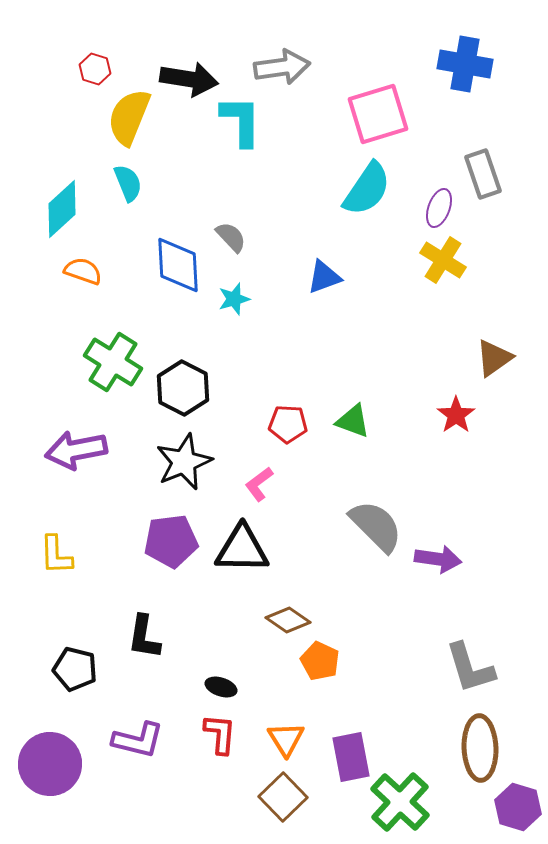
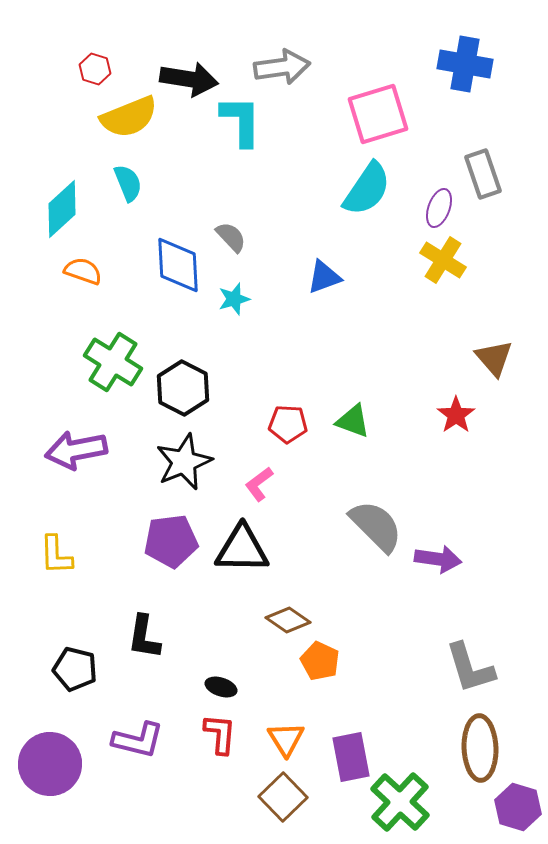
yellow semicircle at (129, 117): rotated 134 degrees counterclockwise
brown triangle at (494, 358): rotated 36 degrees counterclockwise
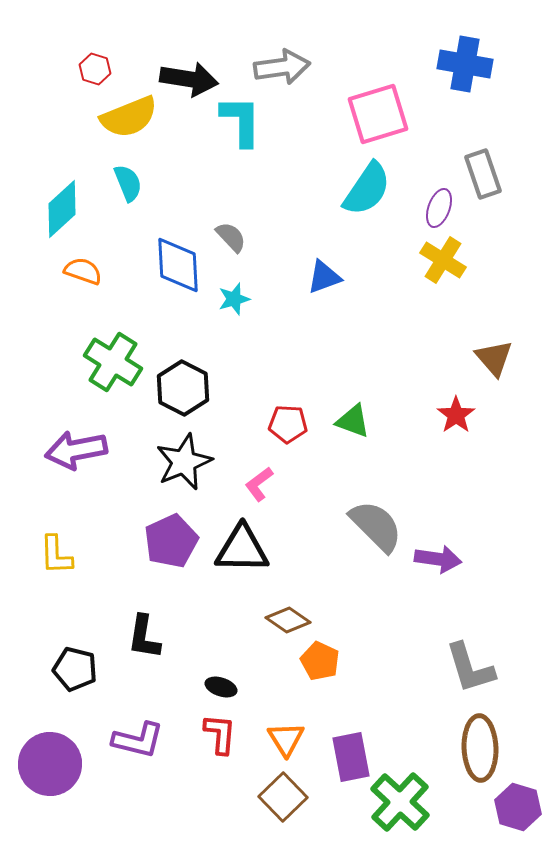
purple pentagon at (171, 541): rotated 18 degrees counterclockwise
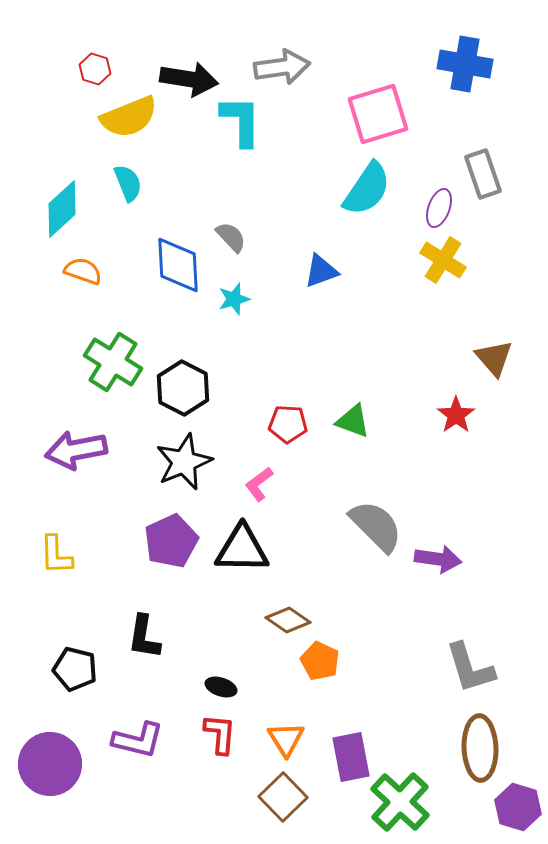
blue triangle at (324, 277): moved 3 px left, 6 px up
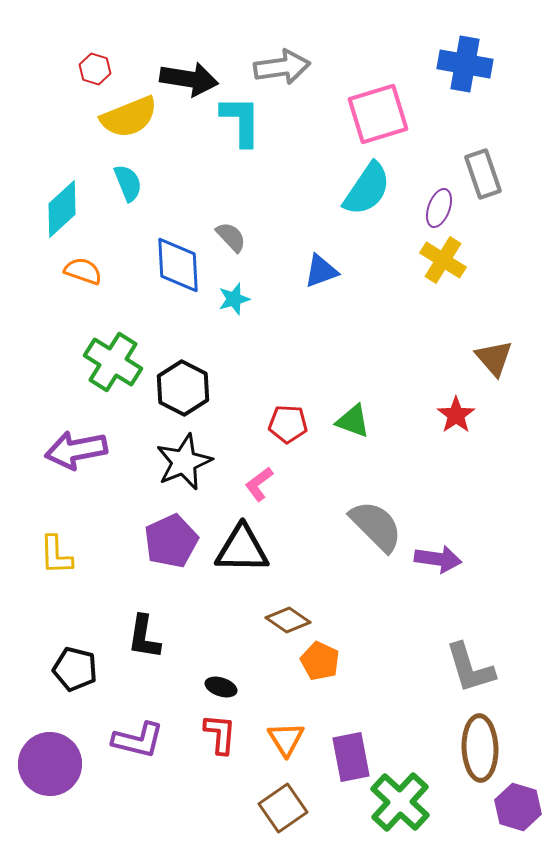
brown square at (283, 797): moved 11 px down; rotated 9 degrees clockwise
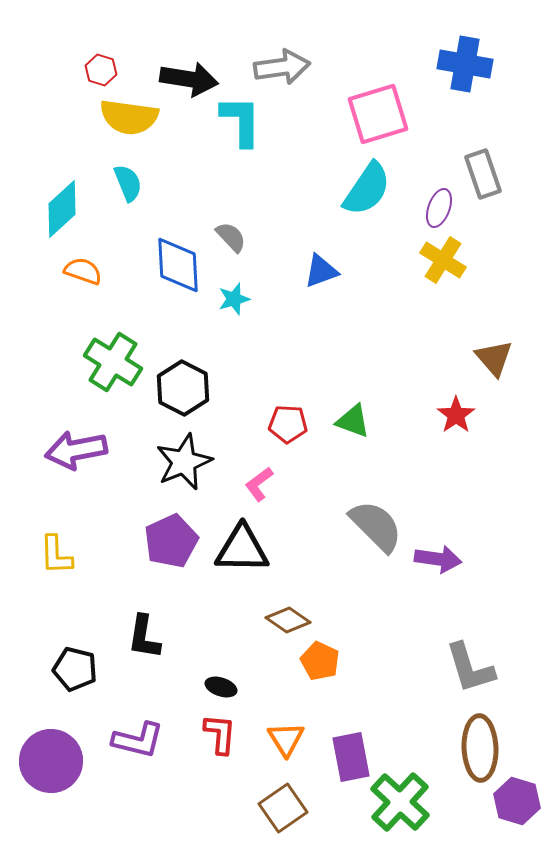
red hexagon at (95, 69): moved 6 px right, 1 px down
yellow semicircle at (129, 117): rotated 30 degrees clockwise
purple circle at (50, 764): moved 1 px right, 3 px up
purple hexagon at (518, 807): moved 1 px left, 6 px up
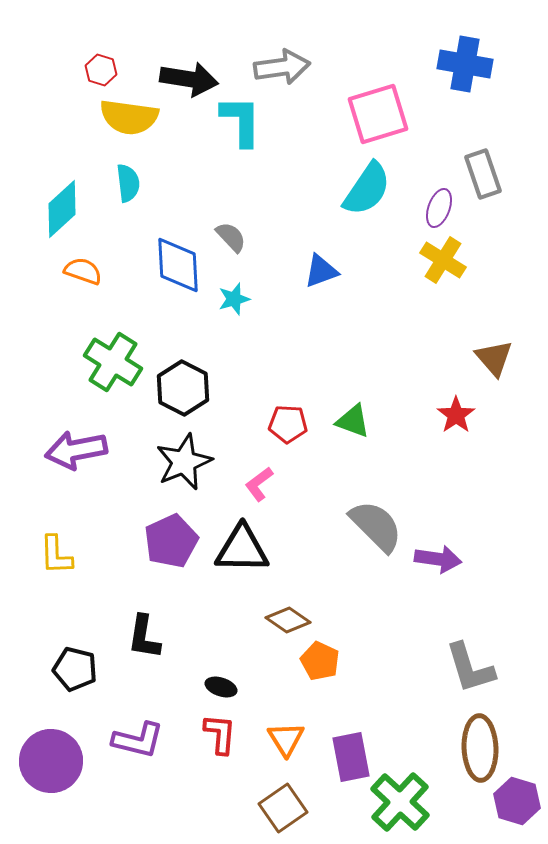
cyan semicircle at (128, 183): rotated 15 degrees clockwise
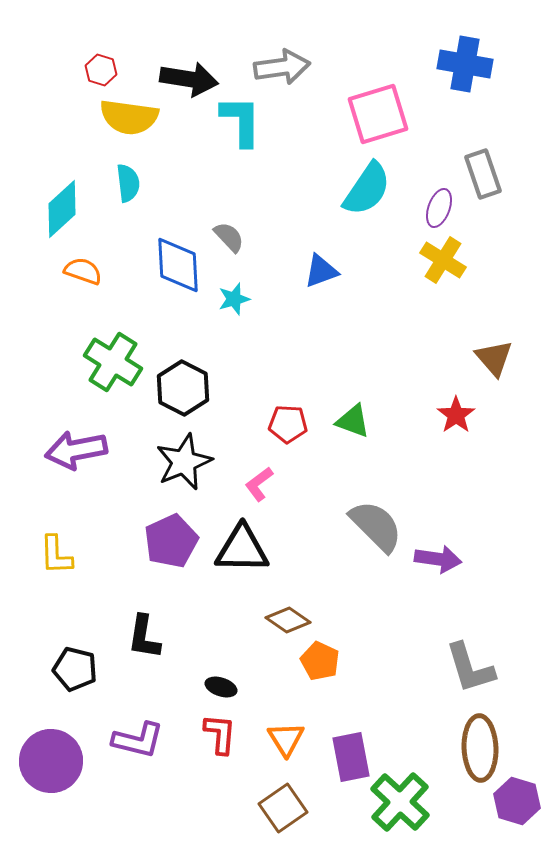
gray semicircle at (231, 237): moved 2 px left
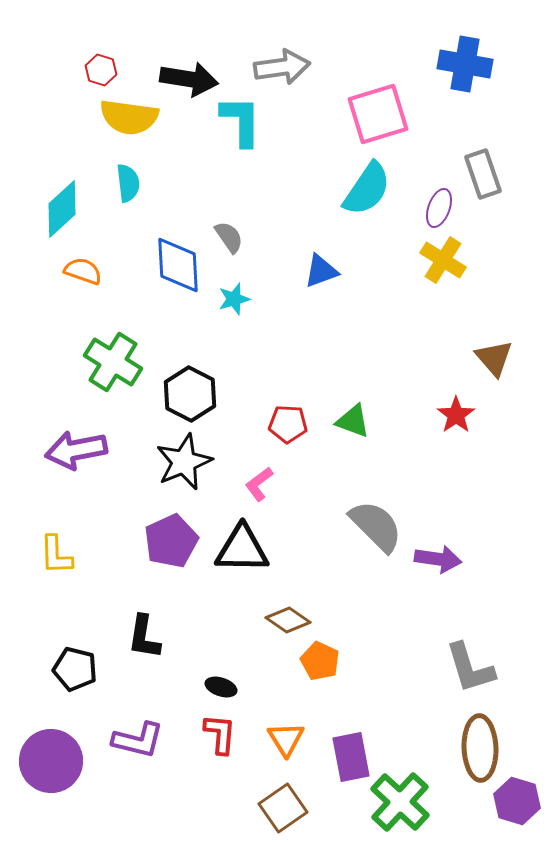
gray semicircle at (229, 237): rotated 8 degrees clockwise
black hexagon at (183, 388): moved 7 px right, 6 px down
